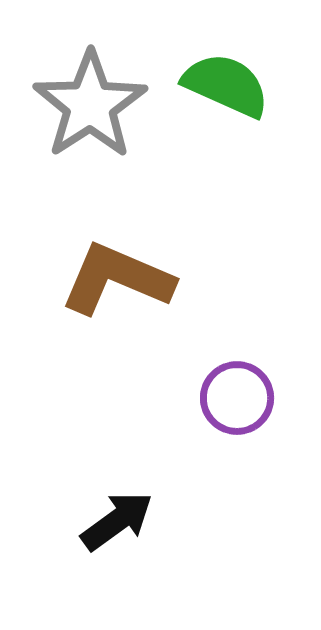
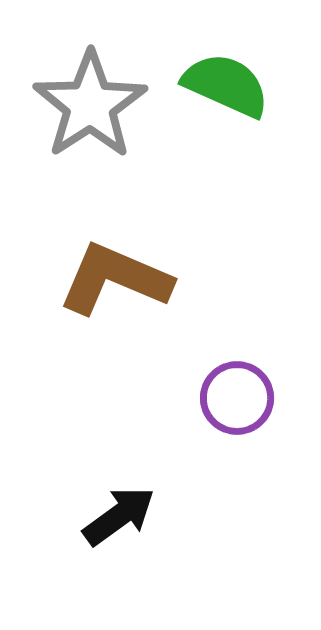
brown L-shape: moved 2 px left
black arrow: moved 2 px right, 5 px up
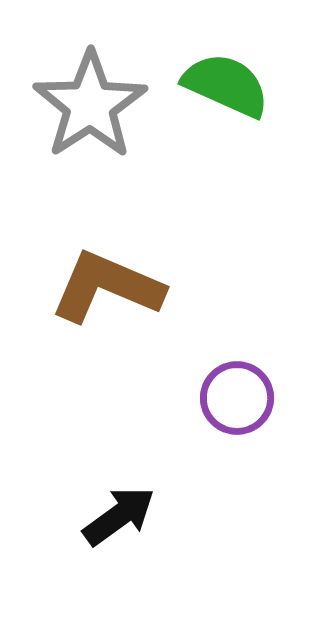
brown L-shape: moved 8 px left, 8 px down
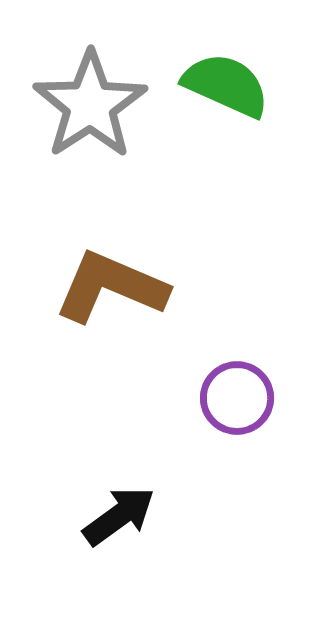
brown L-shape: moved 4 px right
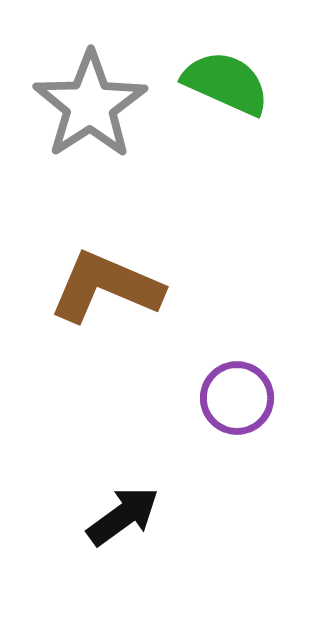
green semicircle: moved 2 px up
brown L-shape: moved 5 px left
black arrow: moved 4 px right
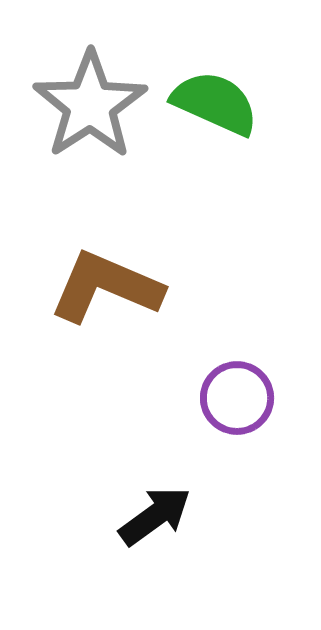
green semicircle: moved 11 px left, 20 px down
black arrow: moved 32 px right
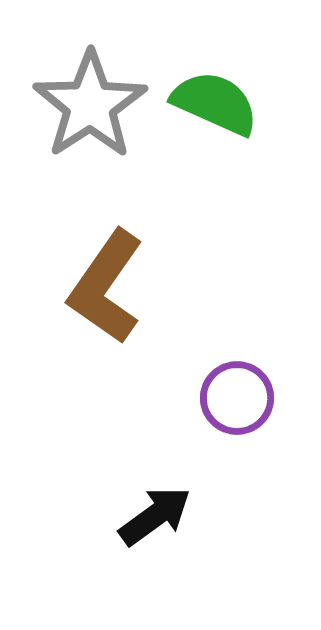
brown L-shape: rotated 78 degrees counterclockwise
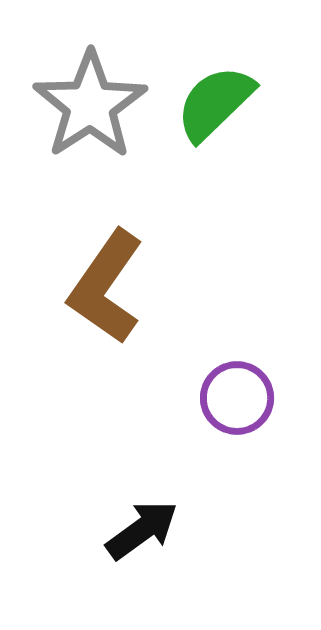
green semicircle: rotated 68 degrees counterclockwise
black arrow: moved 13 px left, 14 px down
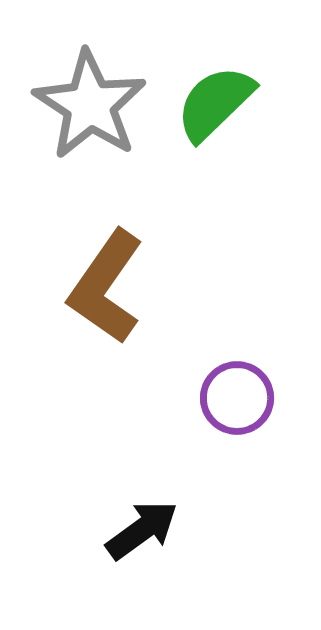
gray star: rotated 6 degrees counterclockwise
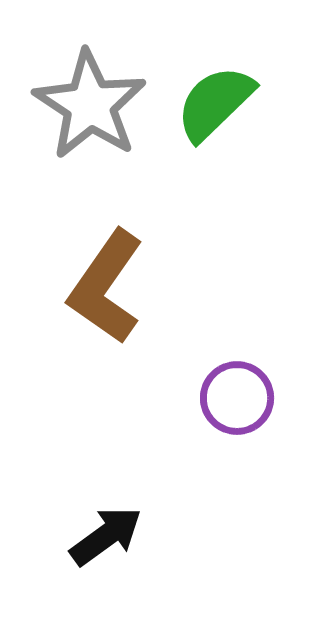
black arrow: moved 36 px left, 6 px down
